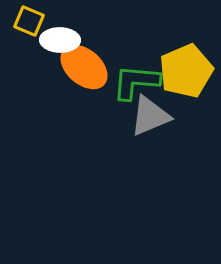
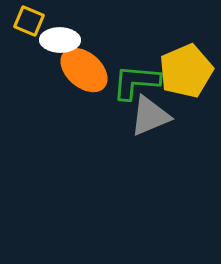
orange ellipse: moved 3 px down
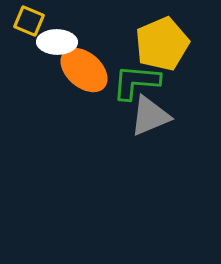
white ellipse: moved 3 px left, 2 px down
yellow pentagon: moved 24 px left, 27 px up
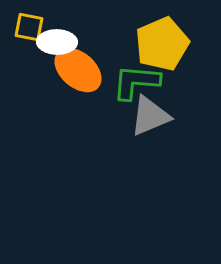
yellow square: moved 6 px down; rotated 12 degrees counterclockwise
orange ellipse: moved 6 px left
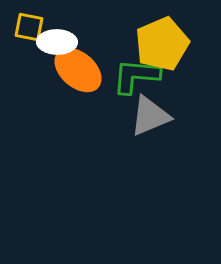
green L-shape: moved 6 px up
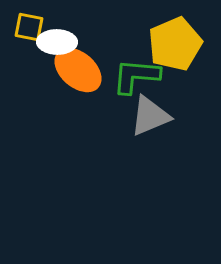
yellow pentagon: moved 13 px right
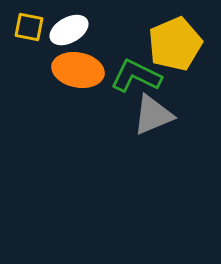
white ellipse: moved 12 px right, 12 px up; rotated 30 degrees counterclockwise
orange ellipse: rotated 30 degrees counterclockwise
green L-shape: rotated 21 degrees clockwise
gray triangle: moved 3 px right, 1 px up
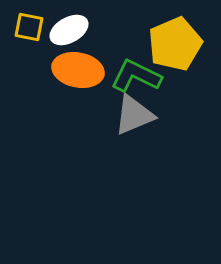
gray triangle: moved 19 px left
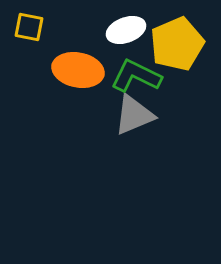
white ellipse: moved 57 px right; rotated 9 degrees clockwise
yellow pentagon: moved 2 px right
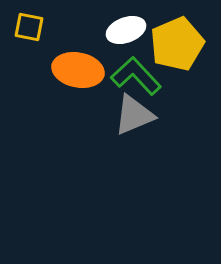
green L-shape: rotated 21 degrees clockwise
